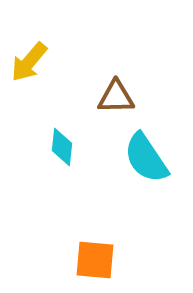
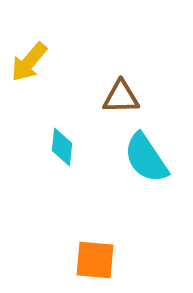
brown triangle: moved 5 px right
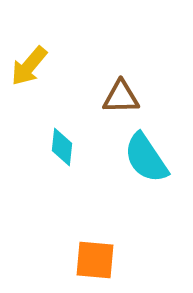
yellow arrow: moved 4 px down
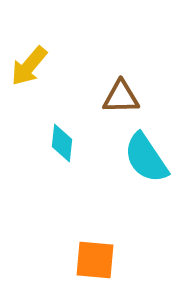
cyan diamond: moved 4 px up
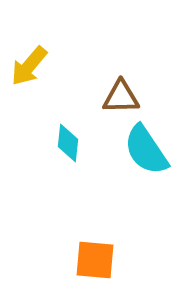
cyan diamond: moved 6 px right
cyan semicircle: moved 8 px up
